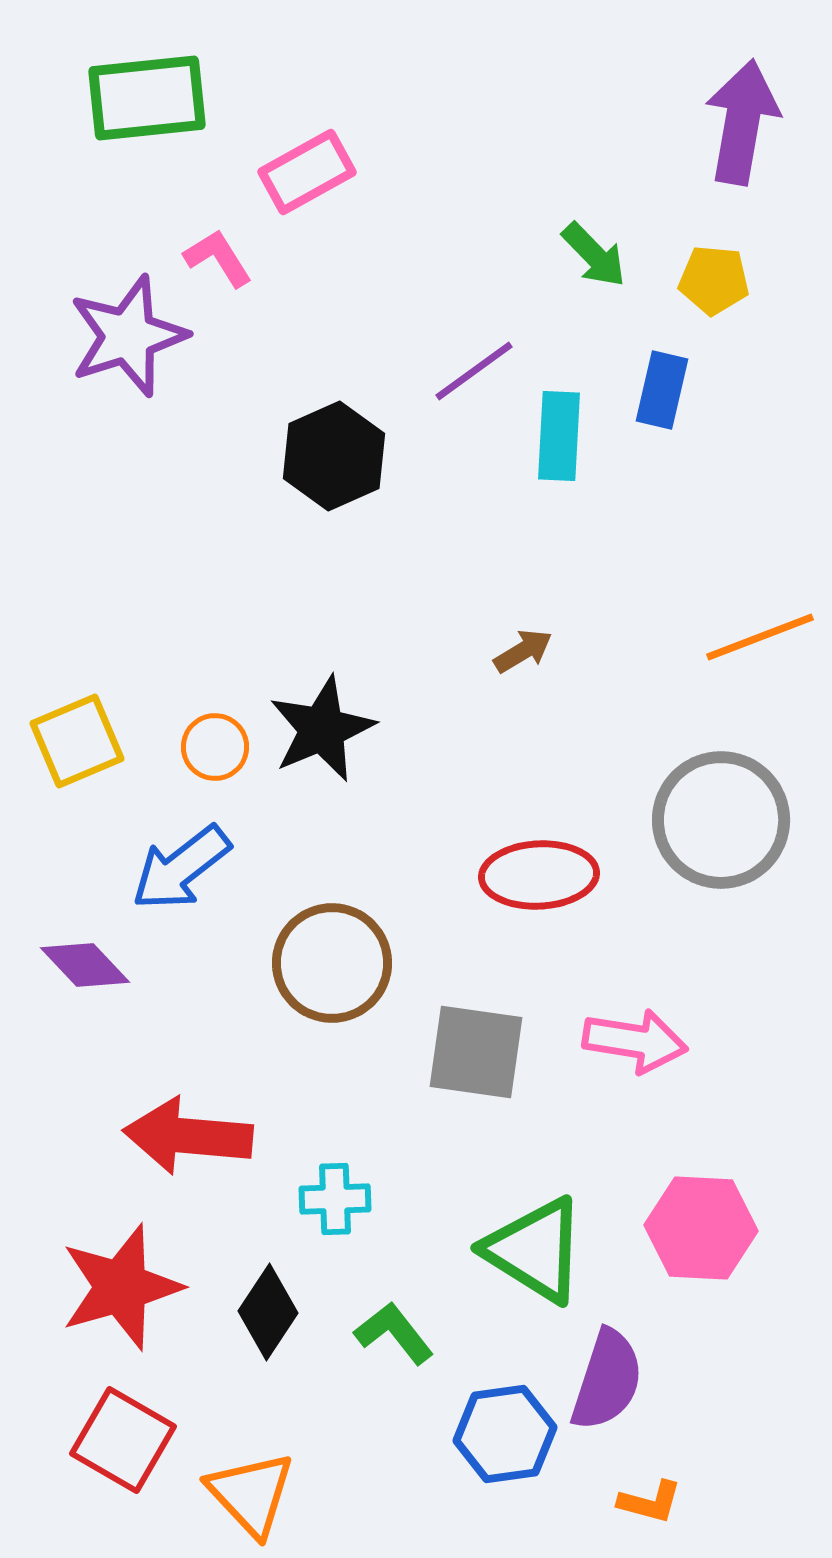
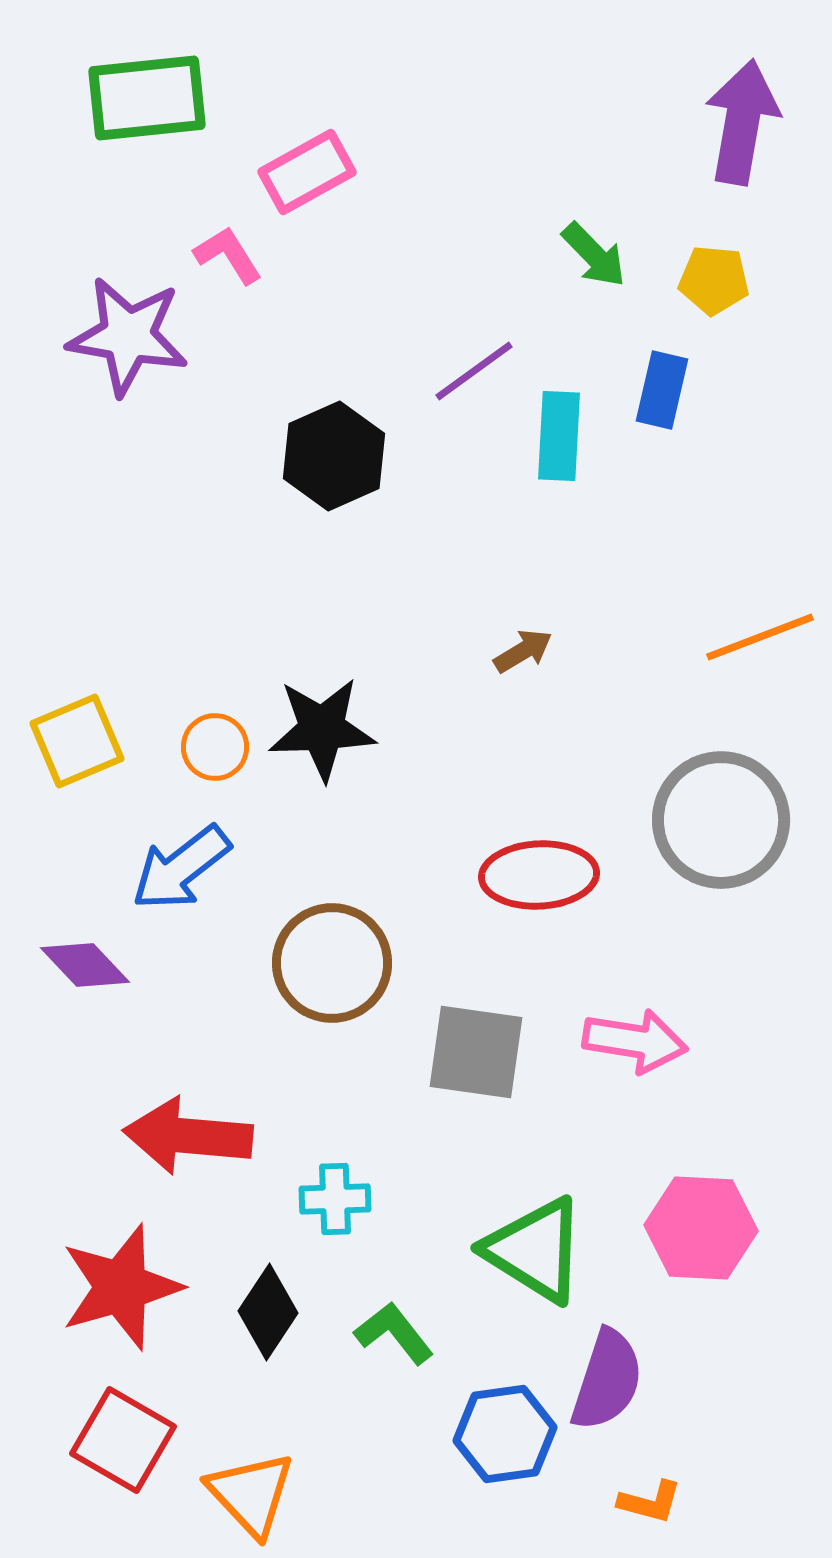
pink L-shape: moved 10 px right, 3 px up
purple star: rotated 28 degrees clockwise
black star: rotated 21 degrees clockwise
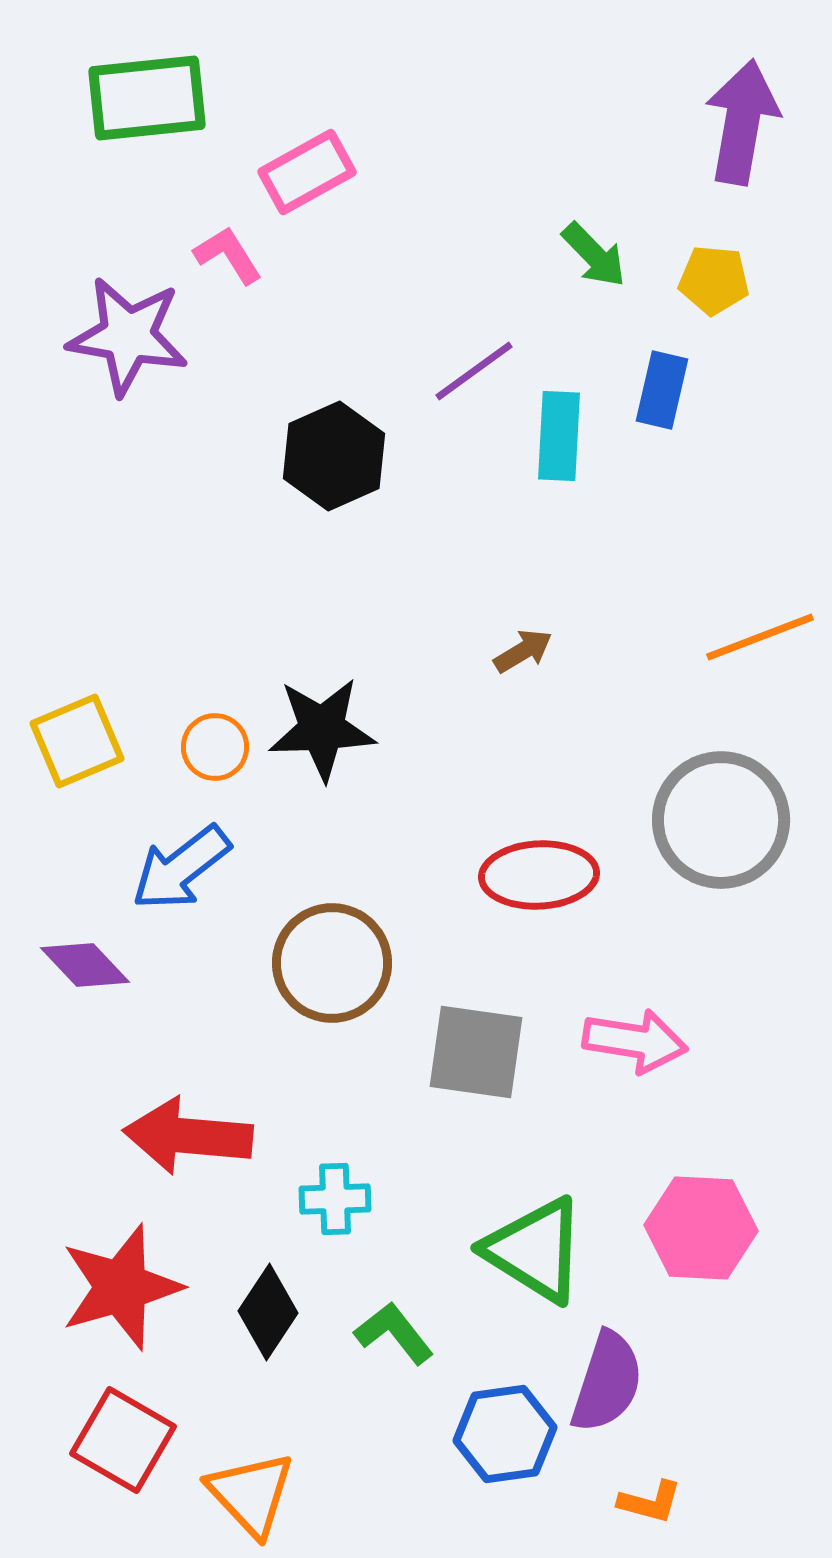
purple semicircle: moved 2 px down
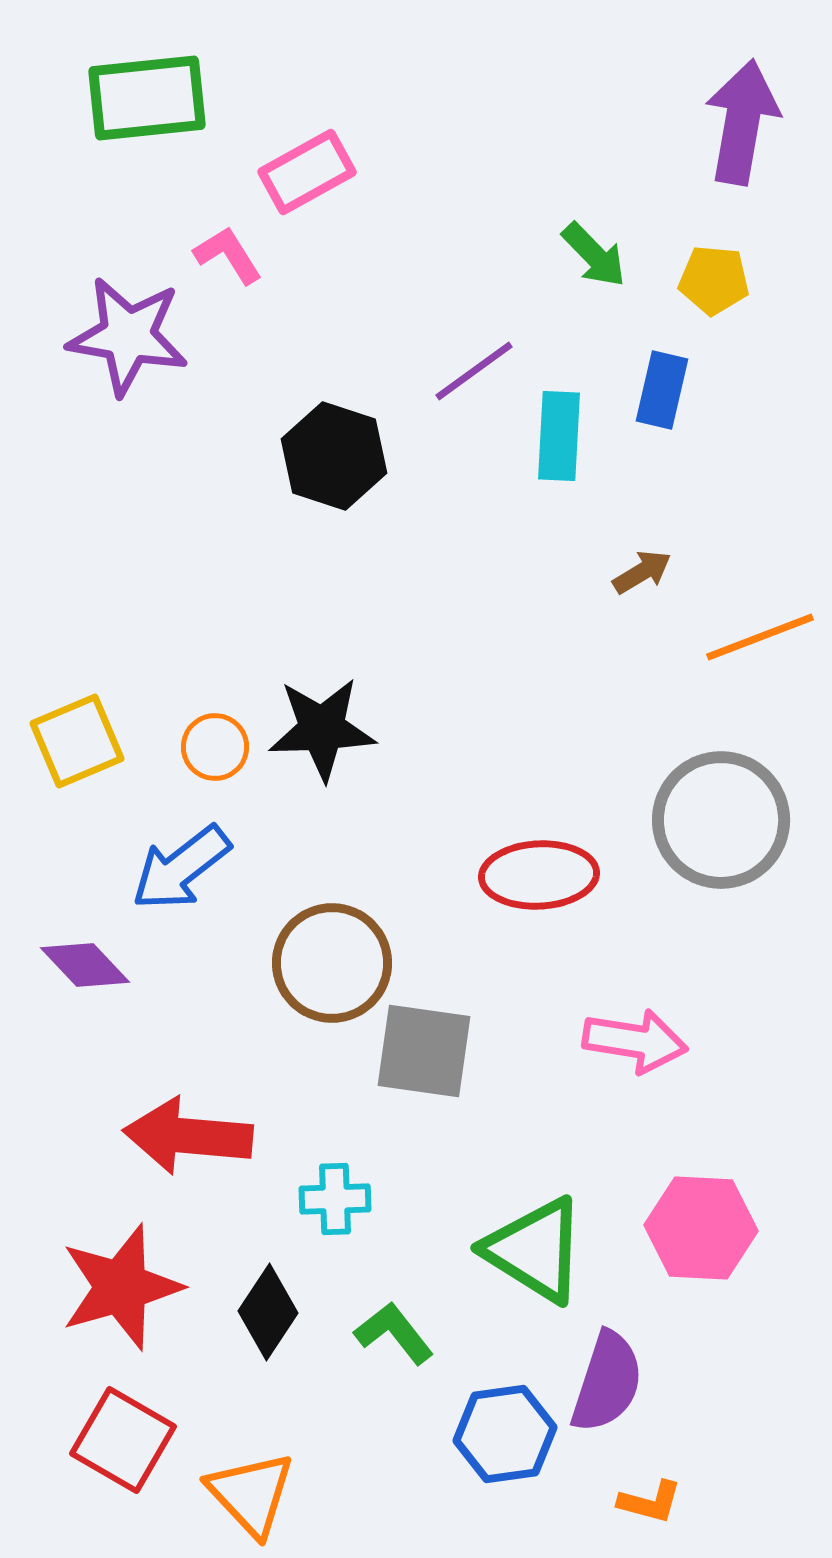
black hexagon: rotated 18 degrees counterclockwise
brown arrow: moved 119 px right, 79 px up
gray square: moved 52 px left, 1 px up
